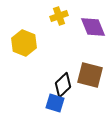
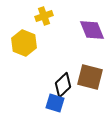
yellow cross: moved 15 px left
purple diamond: moved 1 px left, 3 px down
brown square: moved 2 px down
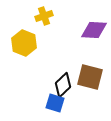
purple diamond: moved 2 px right; rotated 64 degrees counterclockwise
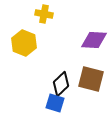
yellow cross: moved 2 px up; rotated 30 degrees clockwise
purple diamond: moved 10 px down
brown square: moved 1 px right, 2 px down
black diamond: moved 2 px left, 1 px up
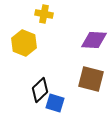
black diamond: moved 21 px left, 6 px down
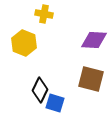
black diamond: rotated 20 degrees counterclockwise
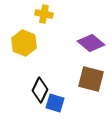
purple diamond: moved 3 px left, 3 px down; rotated 36 degrees clockwise
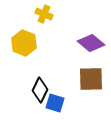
yellow cross: rotated 12 degrees clockwise
brown square: rotated 16 degrees counterclockwise
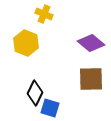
yellow hexagon: moved 2 px right
black diamond: moved 5 px left, 3 px down
blue square: moved 5 px left, 5 px down
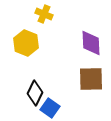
purple diamond: rotated 48 degrees clockwise
blue square: rotated 18 degrees clockwise
